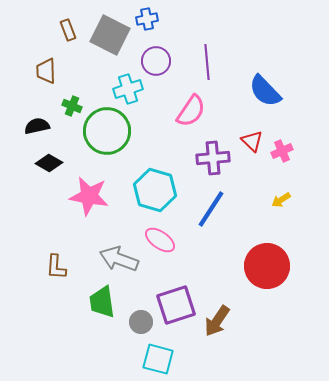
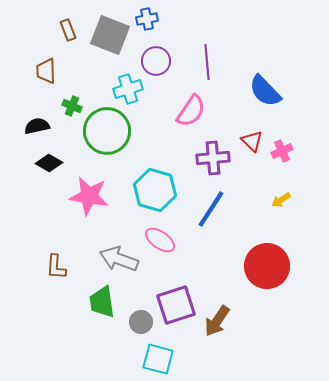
gray square: rotated 6 degrees counterclockwise
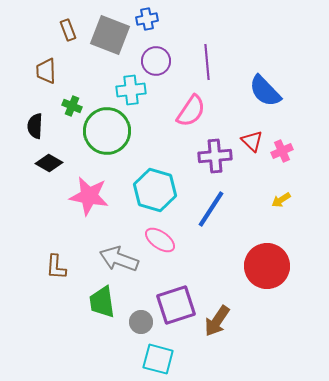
cyan cross: moved 3 px right, 1 px down; rotated 12 degrees clockwise
black semicircle: moved 2 px left; rotated 75 degrees counterclockwise
purple cross: moved 2 px right, 2 px up
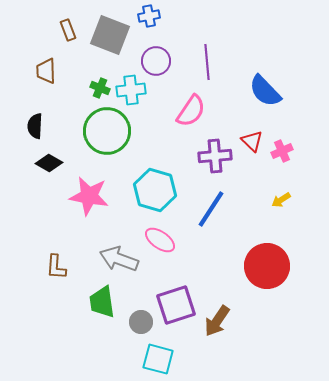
blue cross: moved 2 px right, 3 px up
green cross: moved 28 px right, 18 px up
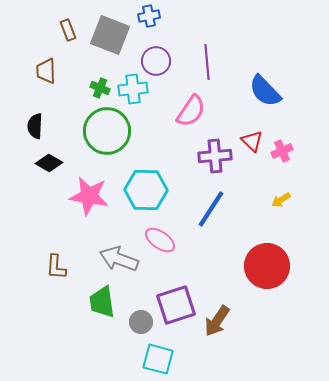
cyan cross: moved 2 px right, 1 px up
cyan hexagon: moved 9 px left; rotated 15 degrees counterclockwise
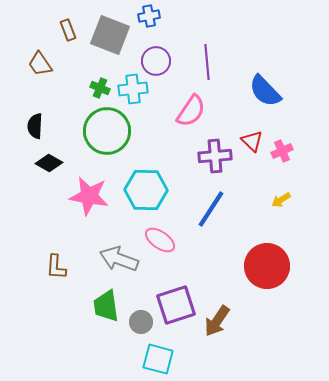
brown trapezoid: moved 6 px left, 7 px up; rotated 32 degrees counterclockwise
green trapezoid: moved 4 px right, 4 px down
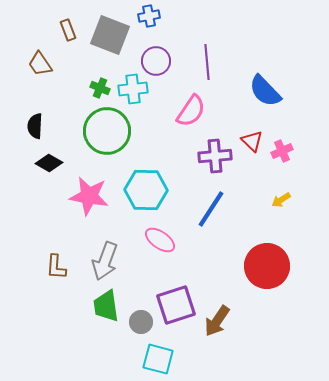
gray arrow: moved 14 px left, 2 px down; rotated 90 degrees counterclockwise
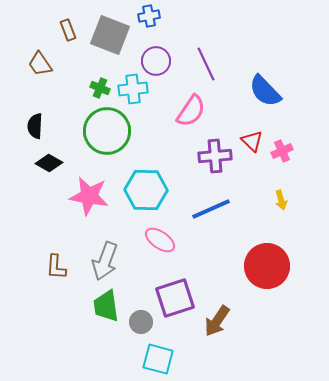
purple line: moved 1 px left, 2 px down; rotated 20 degrees counterclockwise
yellow arrow: rotated 72 degrees counterclockwise
blue line: rotated 33 degrees clockwise
purple square: moved 1 px left, 7 px up
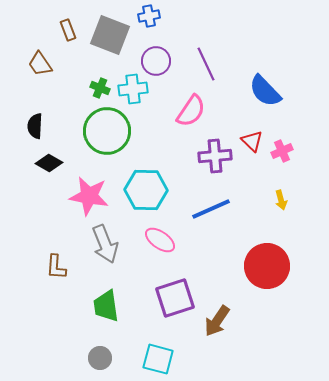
gray arrow: moved 17 px up; rotated 42 degrees counterclockwise
gray circle: moved 41 px left, 36 px down
